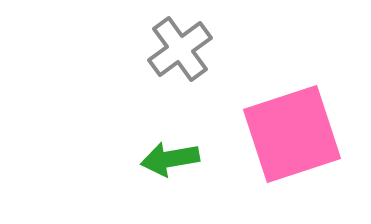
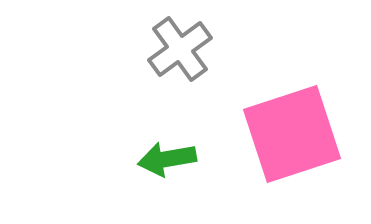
green arrow: moved 3 px left
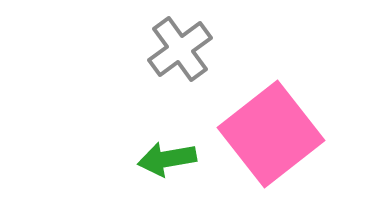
pink square: moved 21 px left; rotated 20 degrees counterclockwise
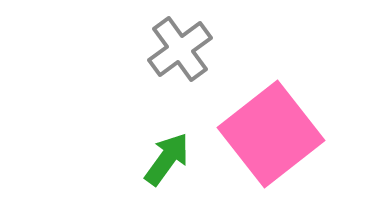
green arrow: rotated 136 degrees clockwise
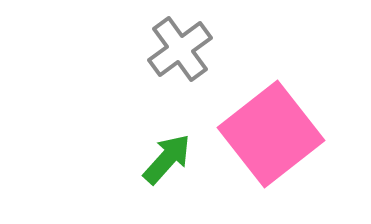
green arrow: rotated 6 degrees clockwise
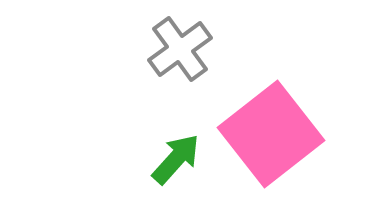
green arrow: moved 9 px right
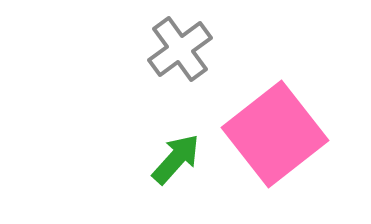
pink square: moved 4 px right
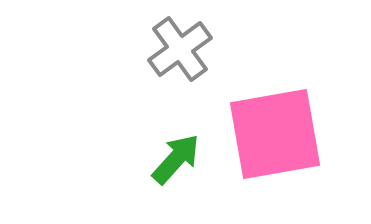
pink square: rotated 28 degrees clockwise
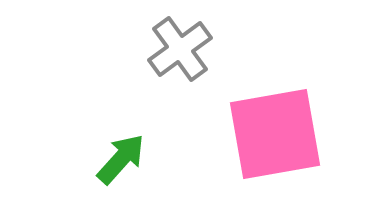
green arrow: moved 55 px left
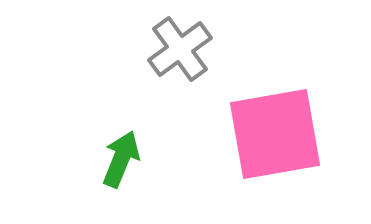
green arrow: rotated 20 degrees counterclockwise
